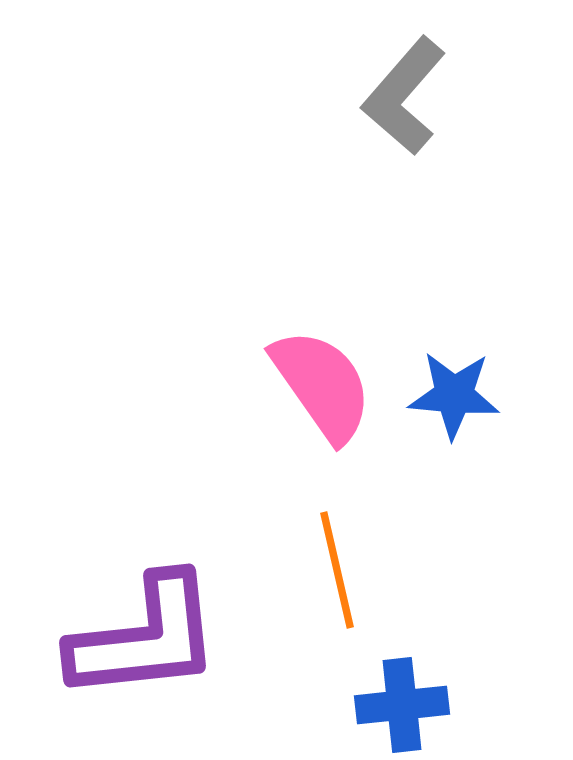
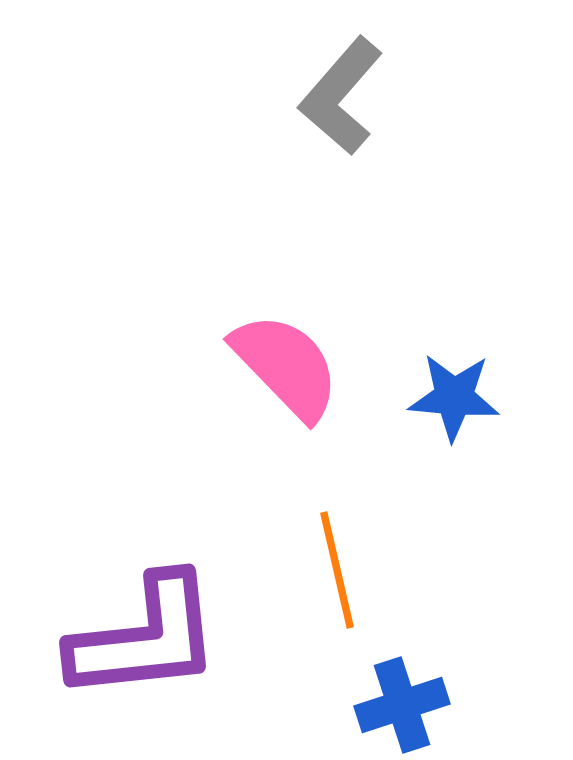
gray L-shape: moved 63 px left
pink semicircle: moved 36 px left, 19 px up; rotated 9 degrees counterclockwise
blue star: moved 2 px down
blue cross: rotated 12 degrees counterclockwise
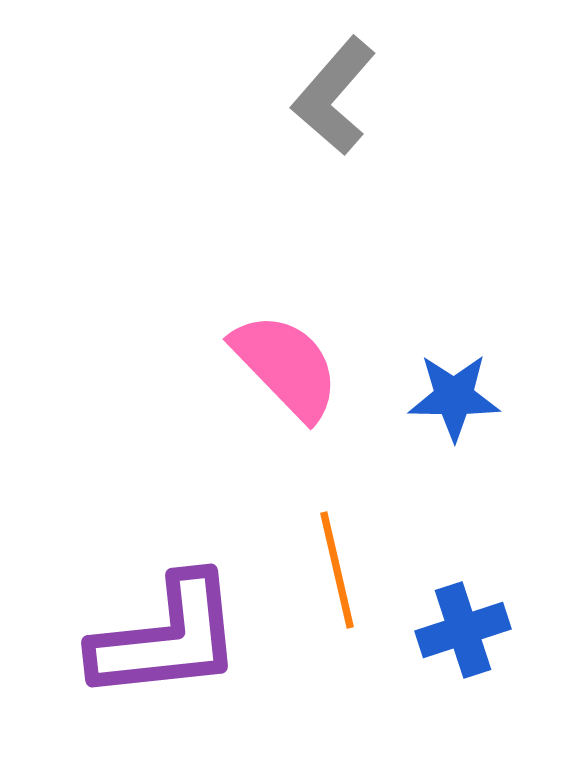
gray L-shape: moved 7 px left
blue star: rotated 4 degrees counterclockwise
purple L-shape: moved 22 px right
blue cross: moved 61 px right, 75 px up
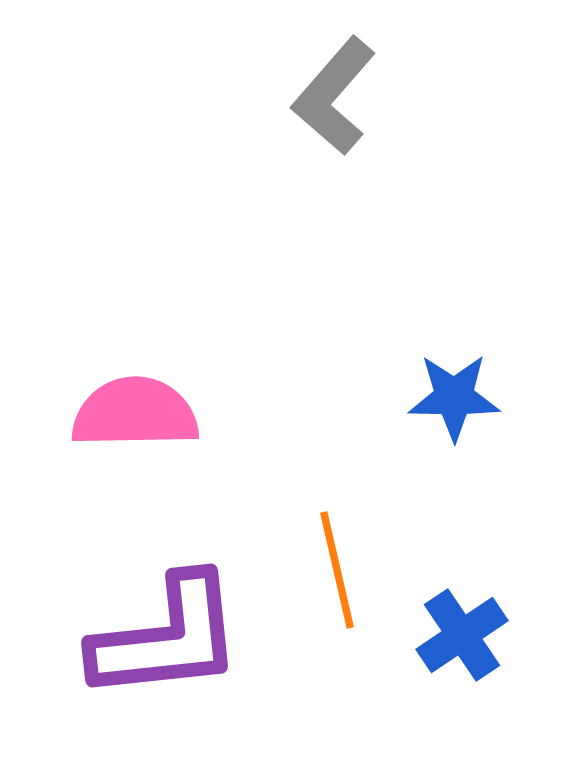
pink semicircle: moved 151 px left, 47 px down; rotated 47 degrees counterclockwise
blue cross: moved 1 px left, 5 px down; rotated 16 degrees counterclockwise
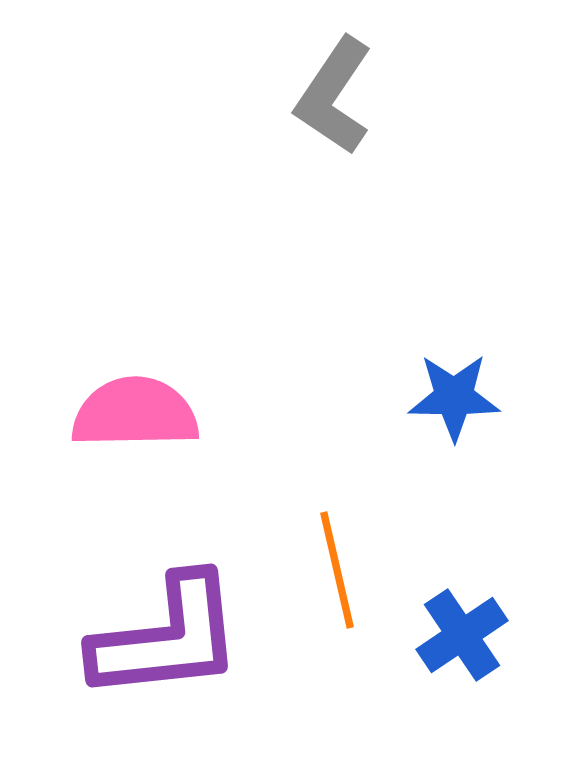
gray L-shape: rotated 7 degrees counterclockwise
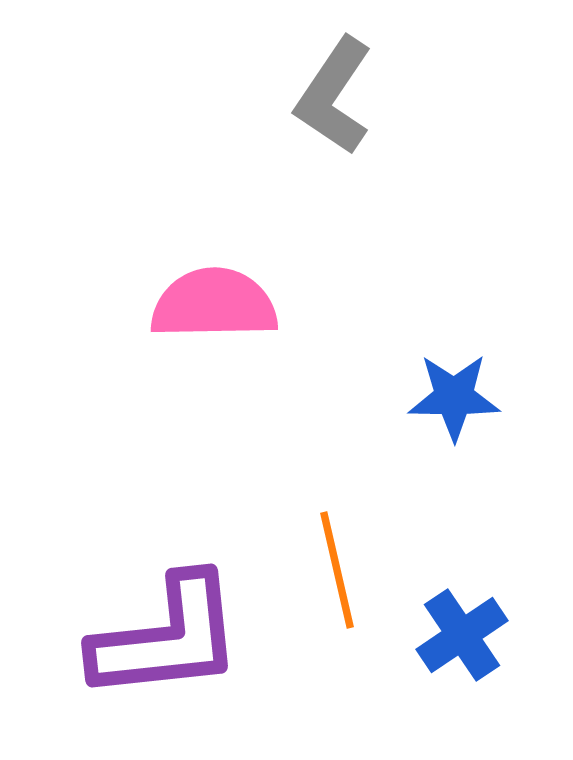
pink semicircle: moved 79 px right, 109 px up
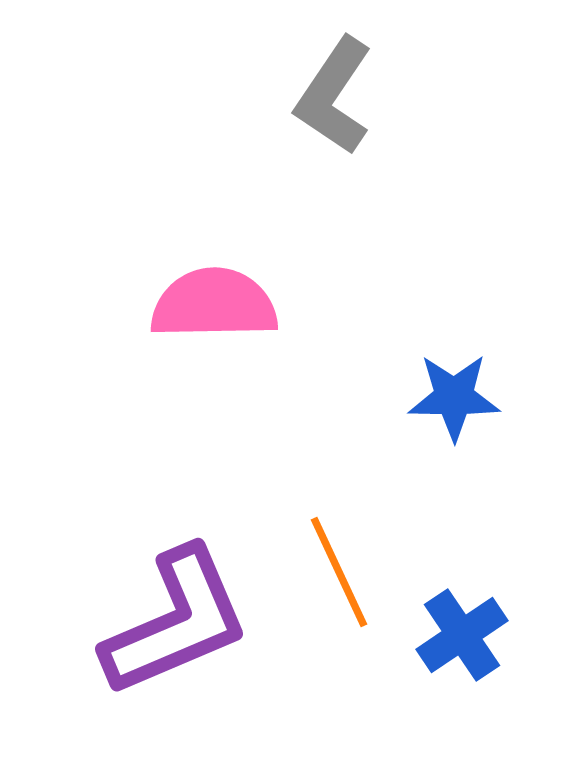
orange line: moved 2 px right, 2 px down; rotated 12 degrees counterclockwise
purple L-shape: moved 9 px right, 16 px up; rotated 17 degrees counterclockwise
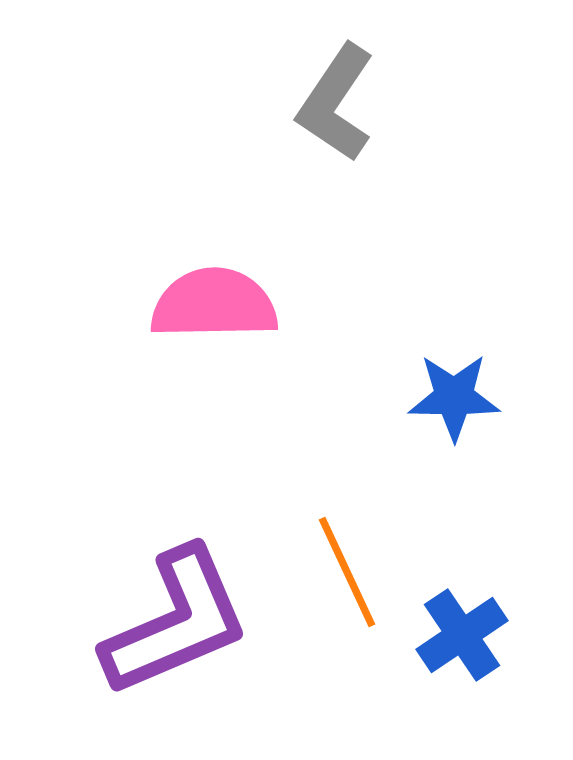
gray L-shape: moved 2 px right, 7 px down
orange line: moved 8 px right
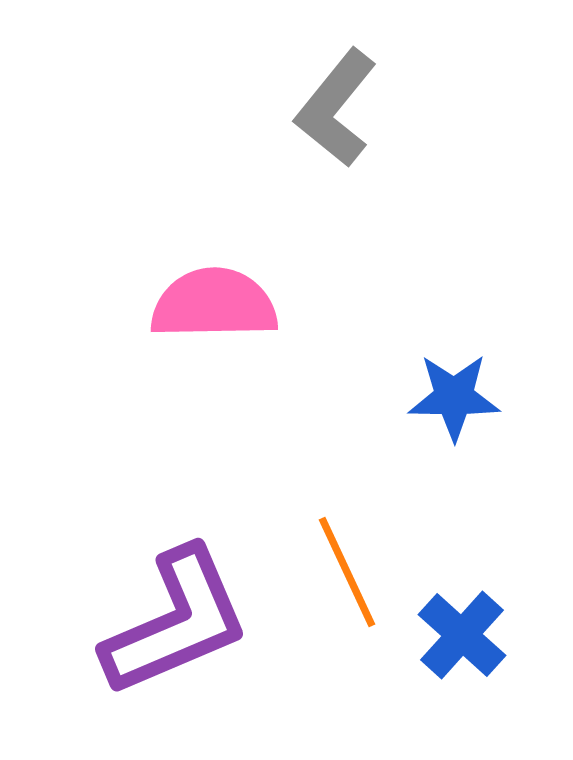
gray L-shape: moved 5 px down; rotated 5 degrees clockwise
blue cross: rotated 14 degrees counterclockwise
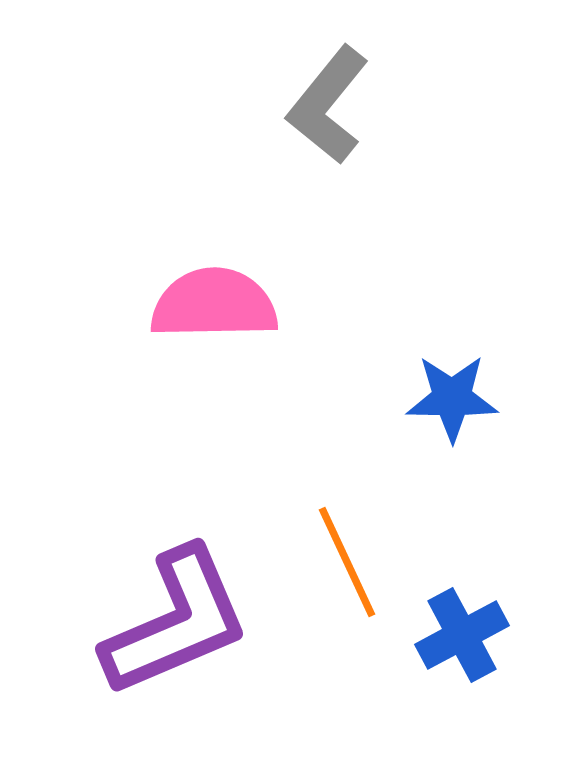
gray L-shape: moved 8 px left, 3 px up
blue star: moved 2 px left, 1 px down
orange line: moved 10 px up
blue cross: rotated 20 degrees clockwise
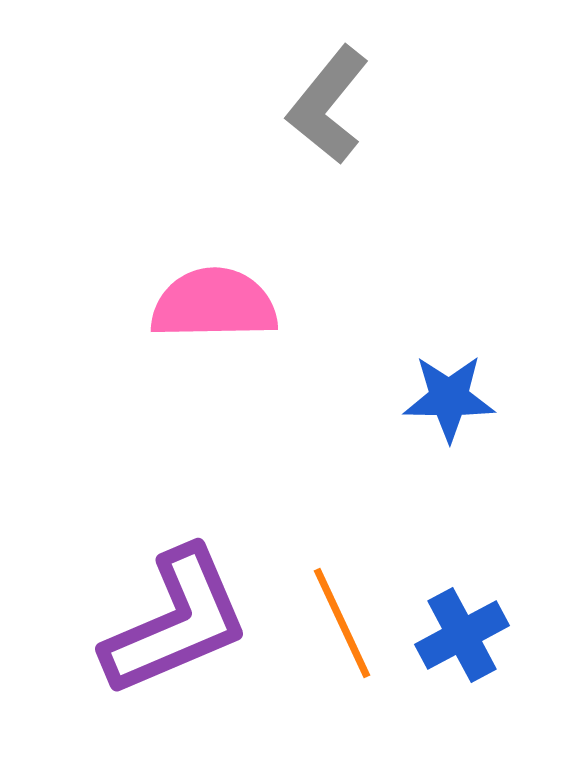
blue star: moved 3 px left
orange line: moved 5 px left, 61 px down
